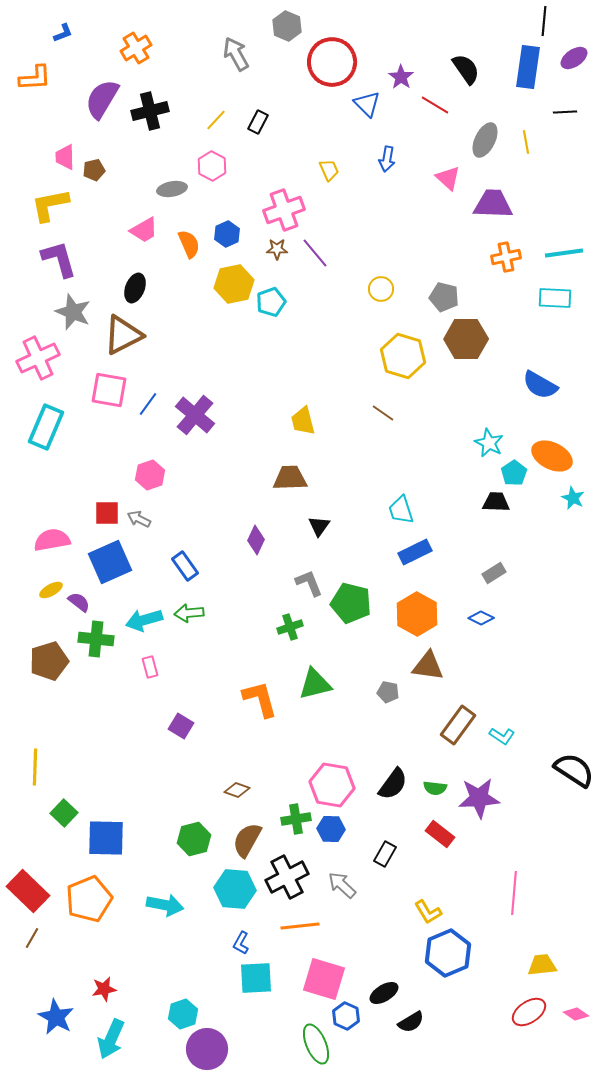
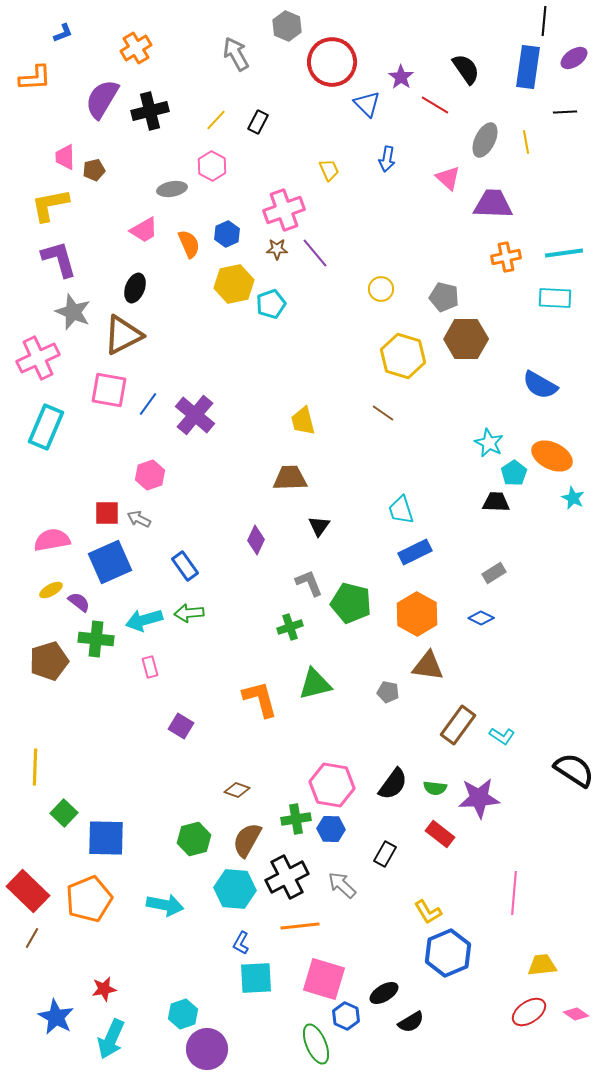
cyan pentagon at (271, 302): moved 2 px down
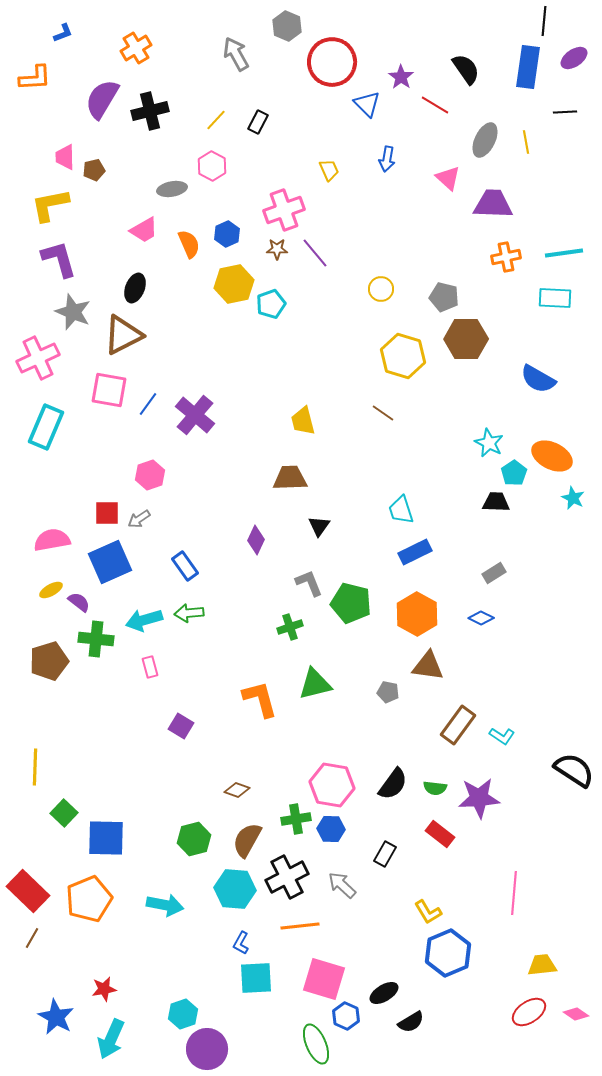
blue semicircle at (540, 385): moved 2 px left, 6 px up
gray arrow at (139, 519): rotated 60 degrees counterclockwise
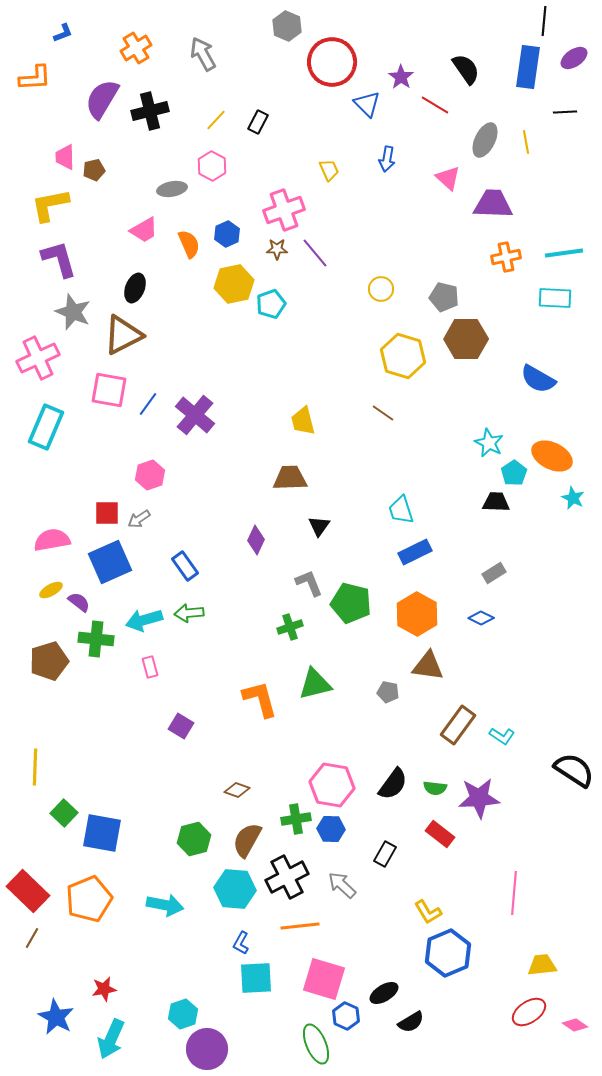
gray arrow at (236, 54): moved 33 px left
blue square at (106, 838): moved 4 px left, 5 px up; rotated 9 degrees clockwise
pink diamond at (576, 1014): moved 1 px left, 11 px down
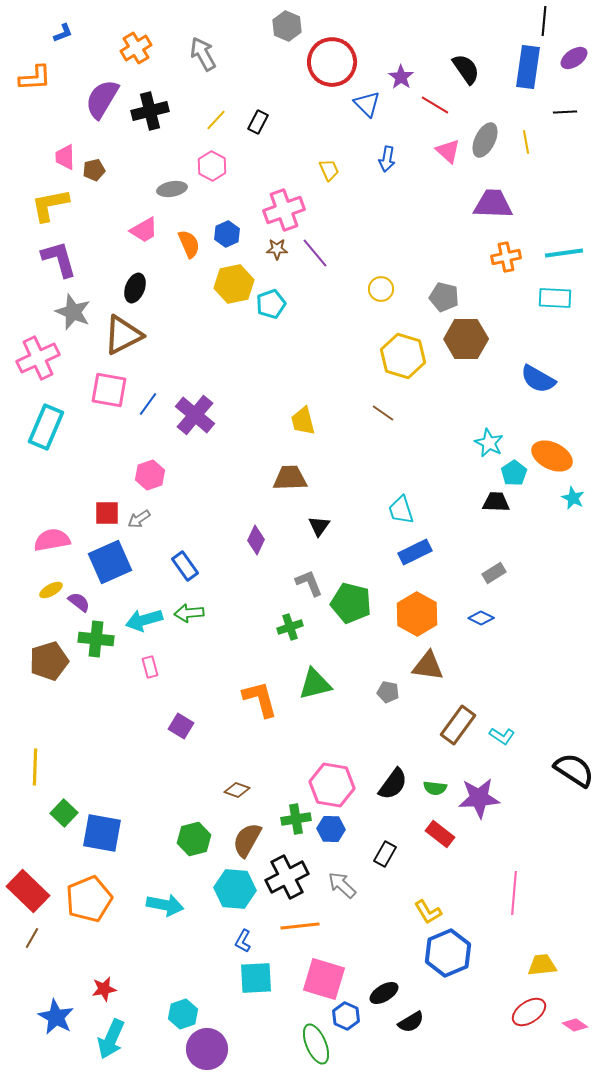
pink triangle at (448, 178): moved 27 px up
blue L-shape at (241, 943): moved 2 px right, 2 px up
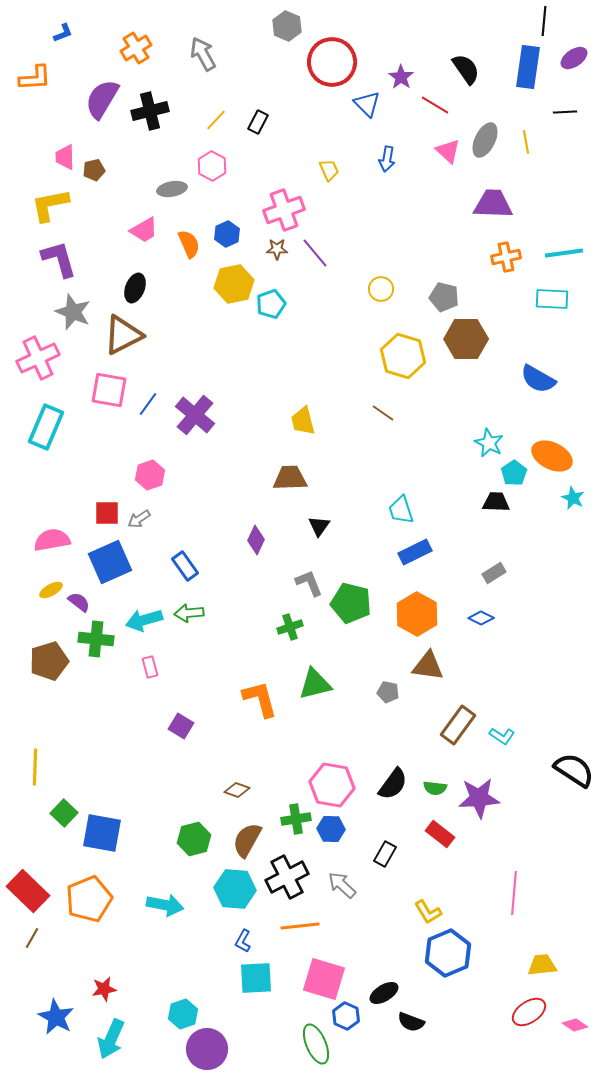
cyan rectangle at (555, 298): moved 3 px left, 1 px down
black semicircle at (411, 1022): rotated 52 degrees clockwise
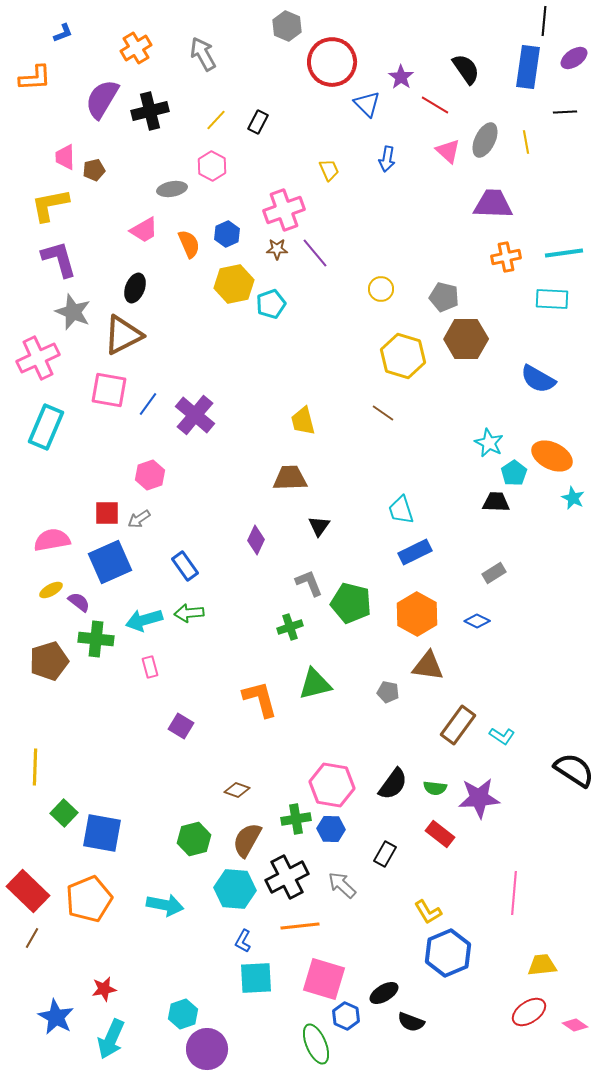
blue diamond at (481, 618): moved 4 px left, 3 px down
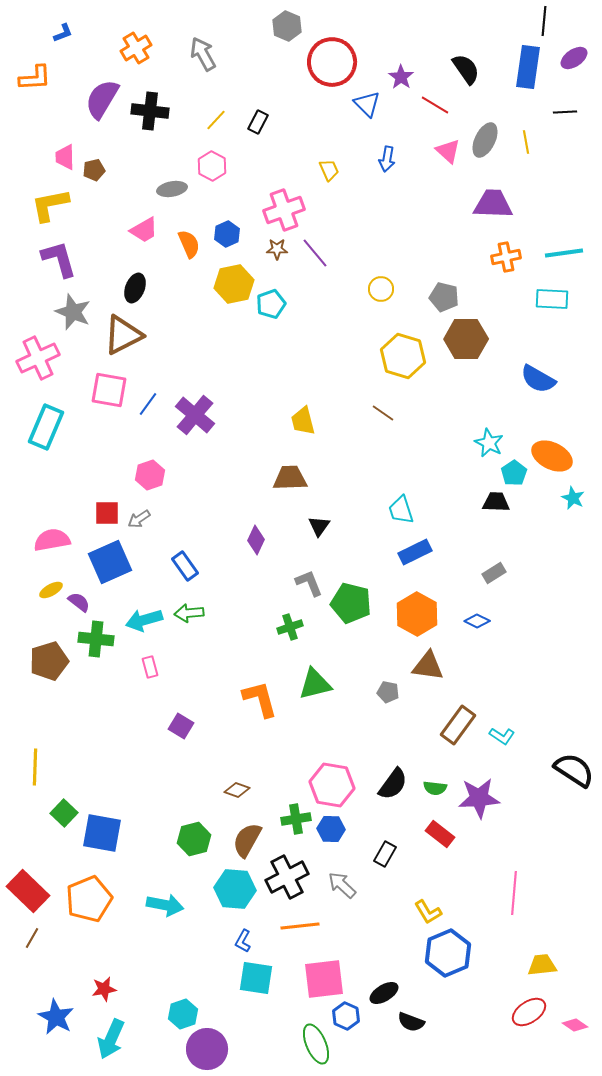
black cross at (150, 111): rotated 21 degrees clockwise
cyan square at (256, 978): rotated 12 degrees clockwise
pink square at (324, 979): rotated 24 degrees counterclockwise
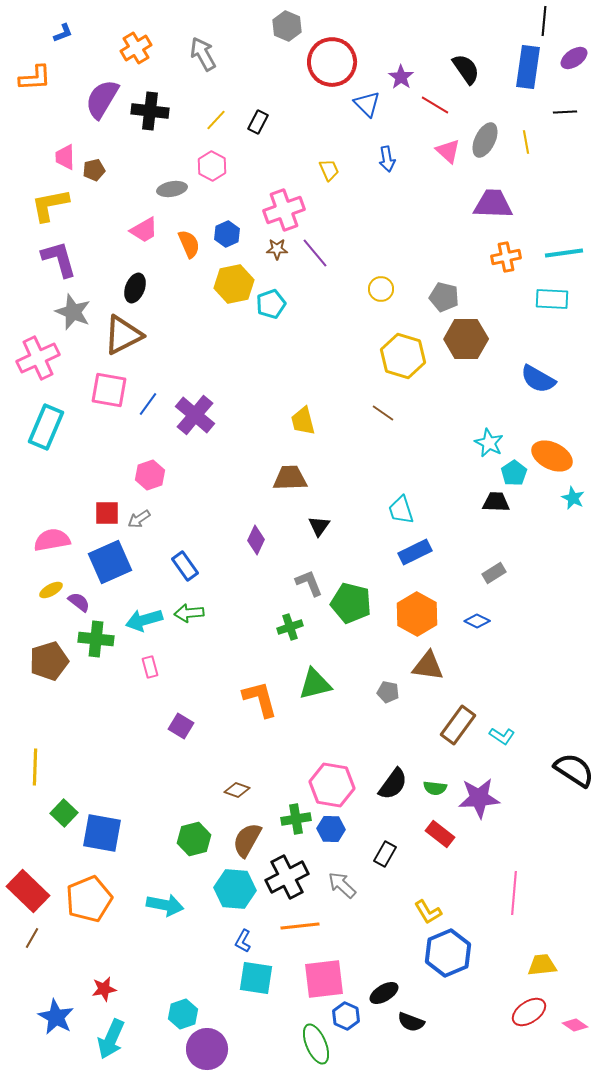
blue arrow at (387, 159): rotated 20 degrees counterclockwise
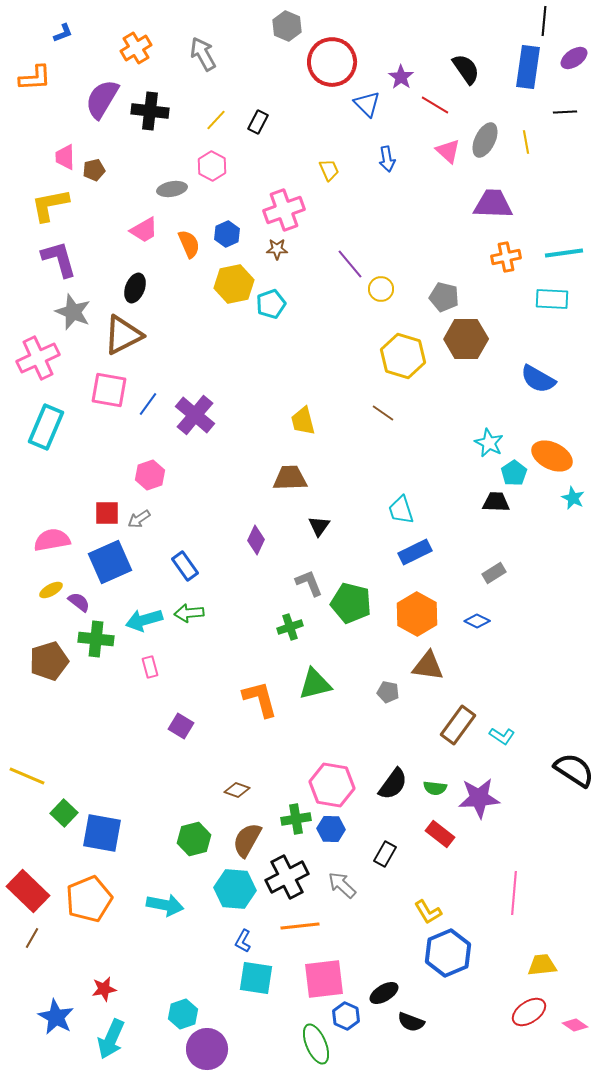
purple line at (315, 253): moved 35 px right, 11 px down
yellow line at (35, 767): moved 8 px left, 9 px down; rotated 69 degrees counterclockwise
